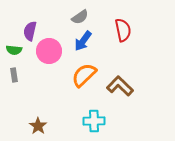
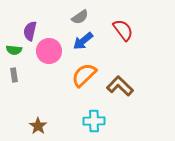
red semicircle: rotated 25 degrees counterclockwise
blue arrow: rotated 15 degrees clockwise
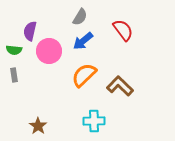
gray semicircle: rotated 24 degrees counterclockwise
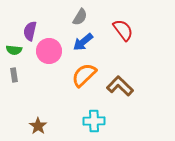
blue arrow: moved 1 px down
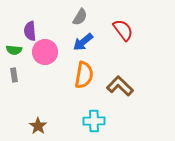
purple semicircle: rotated 18 degrees counterclockwise
pink circle: moved 4 px left, 1 px down
orange semicircle: rotated 144 degrees clockwise
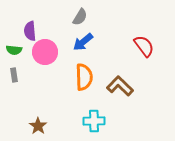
red semicircle: moved 21 px right, 16 px down
orange semicircle: moved 2 px down; rotated 12 degrees counterclockwise
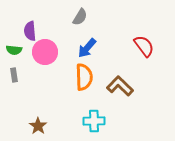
blue arrow: moved 4 px right, 6 px down; rotated 10 degrees counterclockwise
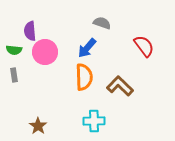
gray semicircle: moved 22 px right, 6 px down; rotated 102 degrees counterclockwise
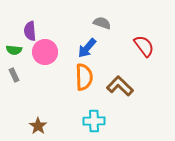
gray rectangle: rotated 16 degrees counterclockwise
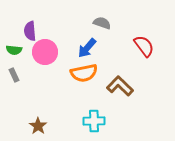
orange semicircle: moved 4 px up; rotated 80 degrees clockwise
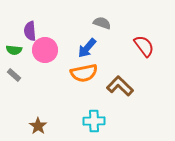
pink circle: moved 2 px up
gray rectangle: rotated 24 degrees counterclockwise
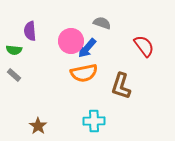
pink circle: moved 26 px right, 9 px up
brown L-shape: moved 1 px right; rotated 116 degrees counterclockwise
